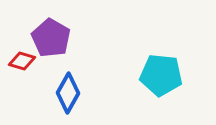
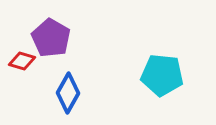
cyan pentagon: moved 1 px right
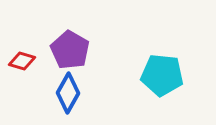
purple pentagon: moved 19 px right, 12 px down
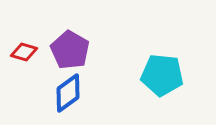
red diamond: moved 2 px right, 9 px up
blue diamond: rotated 24 degrees clockwise
